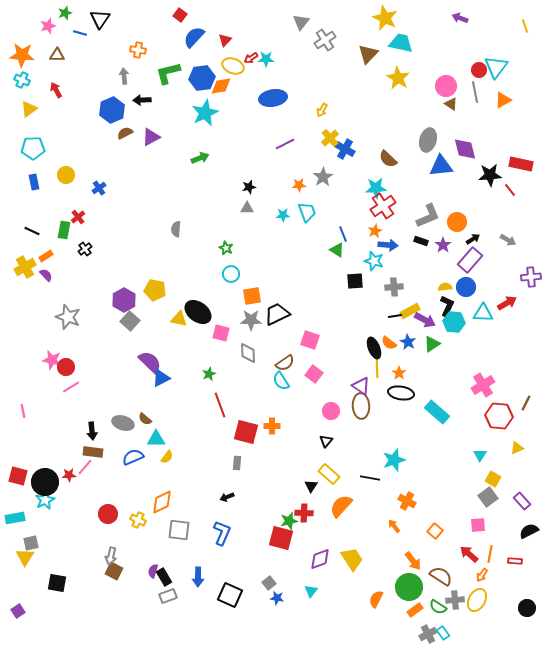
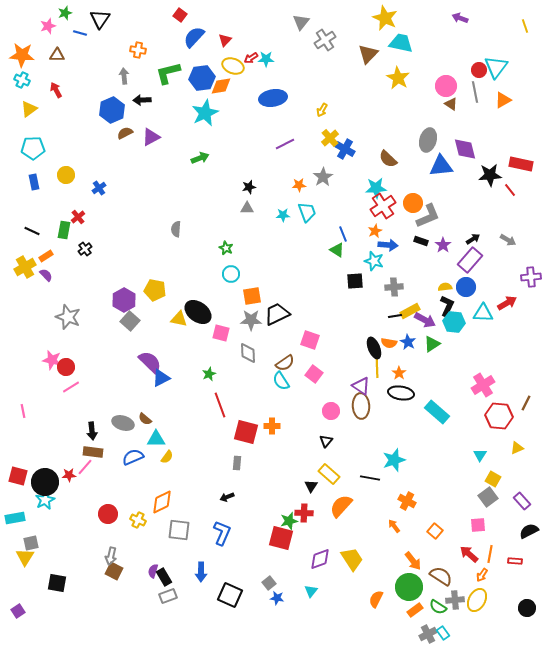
orange circle at (457, 222): moved 44 px left, 19 px up
orange semicircle at (389, 343): rotated 28 degrees counterclockwise
blue arrow at (198, 577): moved 3 px right, 5 px up
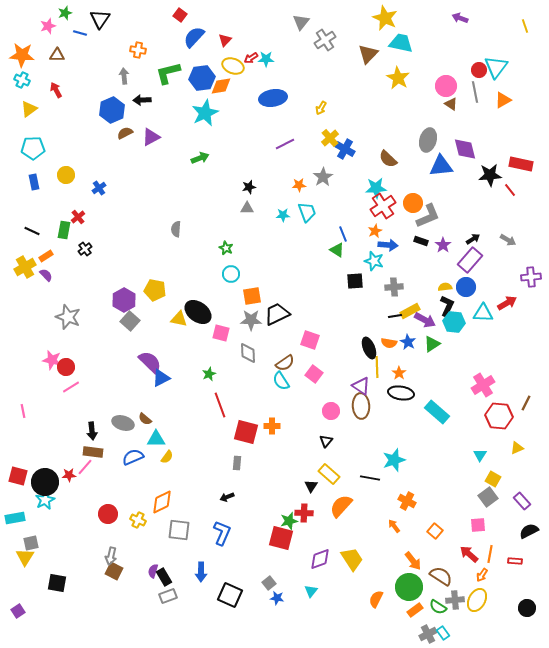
yellow arrow at (322, 110): moved 1 px left, 2 px up
black ellipse at (374, 348): moved 5 px left
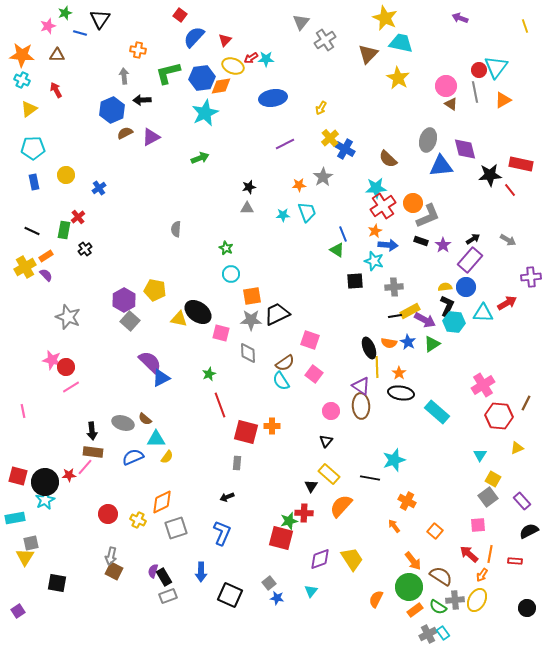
gray square at (179, 530): moved 3 px left, 2 px up; rotated 25 degrees counterclockwise
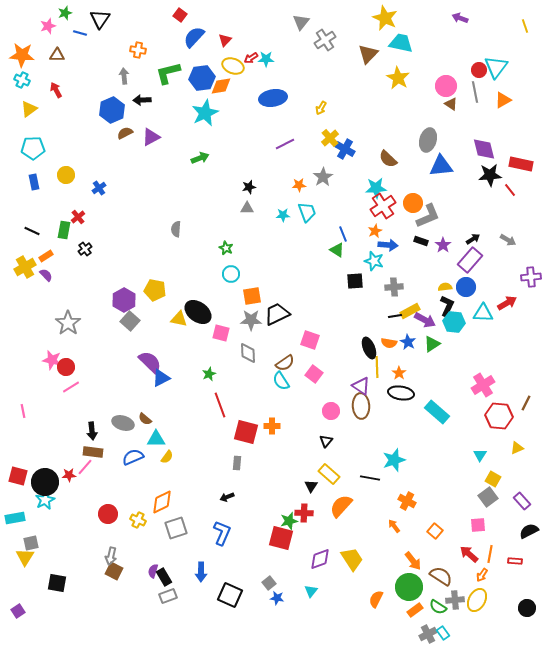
purple diamond at (465, 149): moved 19 px right
gray star at (68, 317): moved 6 px down; rotated 15 degrees clockwise
